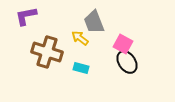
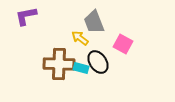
brown cross: moved 12 px right, 12 px down; rotated 16 degrees counterclockwise
black ellipse: moved 29 px left
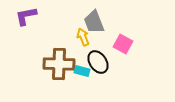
yellow arrow: moved 3 px right, 1 px up; rotated 30 degrees clockwise
cyan rectangle: moved 1 px right, 3 px down
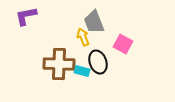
black ellipse: rotated 15 degrees clockwise
